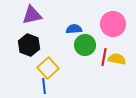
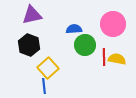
red line: rotated 12 degrees counterclockwise
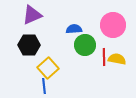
purple triangle: rotated 10 degrees counterclockwise
pink circle: moved 1 px down
black hexagon: rotated 20 degrees counterclockwise
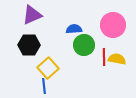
green circle: moved 1 px left
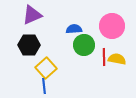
pink circle: moved 1 px left, 1 px down
yellow square: moved 2 px left
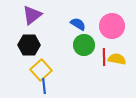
purple triangle: rotated 15 degrees counterclockwise
blue semicircle: moved 4 px right, 5 px up; rotated 35 degrees clockwise
yellow square: moved 5 px left, 2 px down
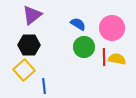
pink circle: moved 2 px down
green circle: moved 2 px down
yellow square: moved 17 px left
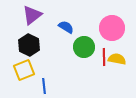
blue semicircle: moved 12 px left, 3 px down
black hexagon: rotated 25 degrees clockwise
yellow square: rotated 20 degrees clockwise
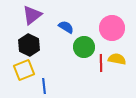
red line: moved 3 px left, 6 px down
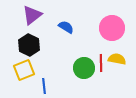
green circle: moved 21 px down
